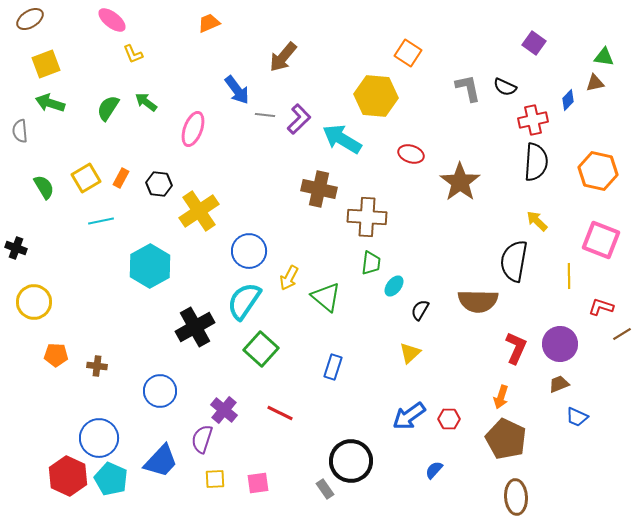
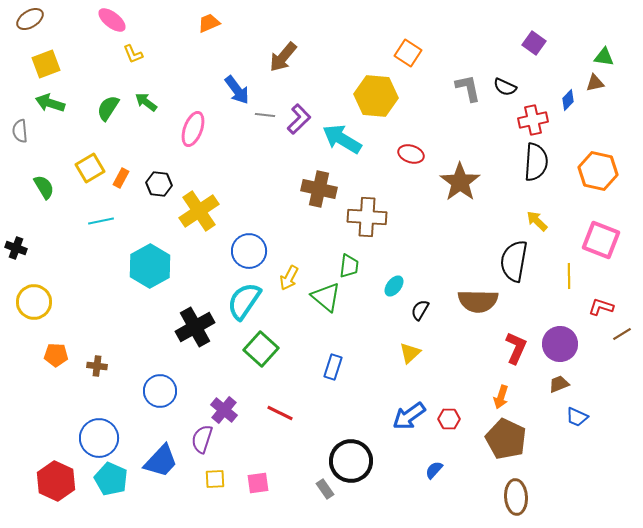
yellow square at (86, 178): moved 4 px right, 10 px up
green trapezoid at (371, 263): moved 22 px left, 3 px down
red hexagon at (68, 476): moved 12 px left, 5 px down
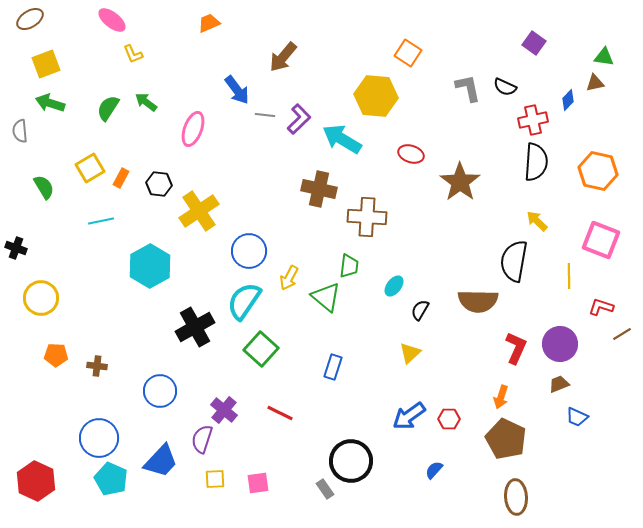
yellow circle at (34, 302): moved 7 px right, 4 px up
red hexagon at (56, 481): moved 20 px left
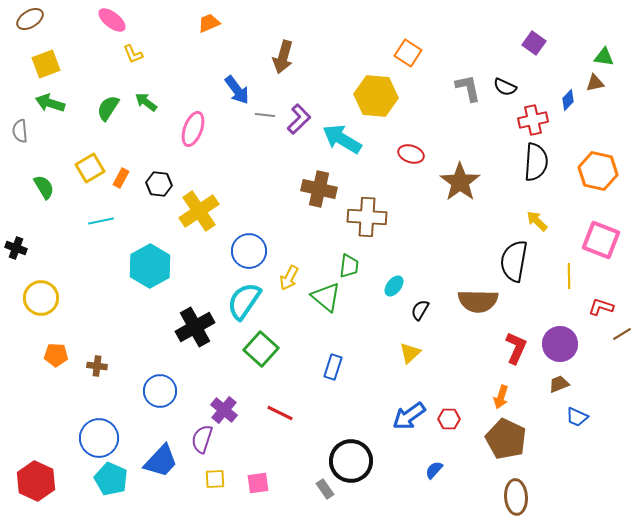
brown arrow at (283, 57): rotated 24 degrees counterclockwise
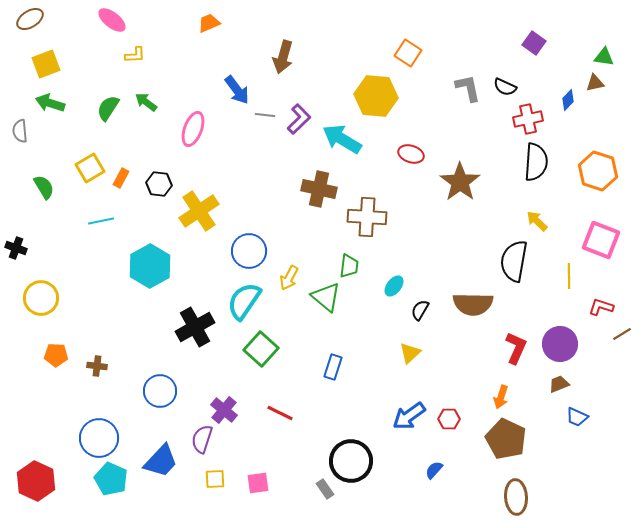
yellow L-shape at (133, 54): moved 2 px right, 1 px down; rotated 70 degrees counterclockwise
red cross at (533, 120): moved 5 px left, 1 px up
orange hexagon at (598, 171): rotated 6 degrees clockwise
brown semicircle at (478, 301): moved 5 px left, 3 px down
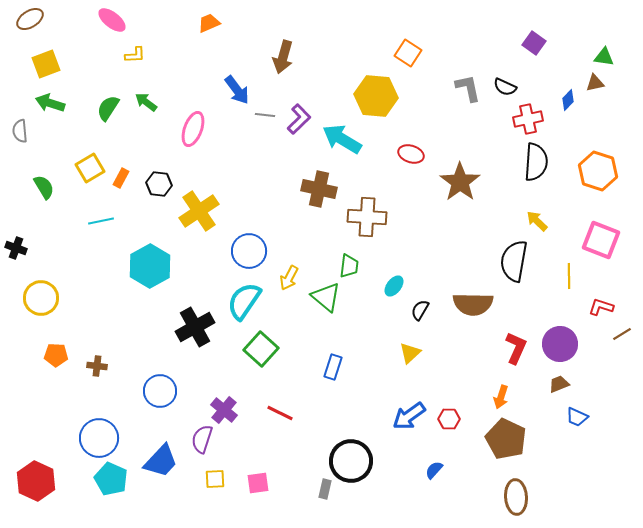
gray rectangle at (325, 489): rotated 48 degrees clockwise
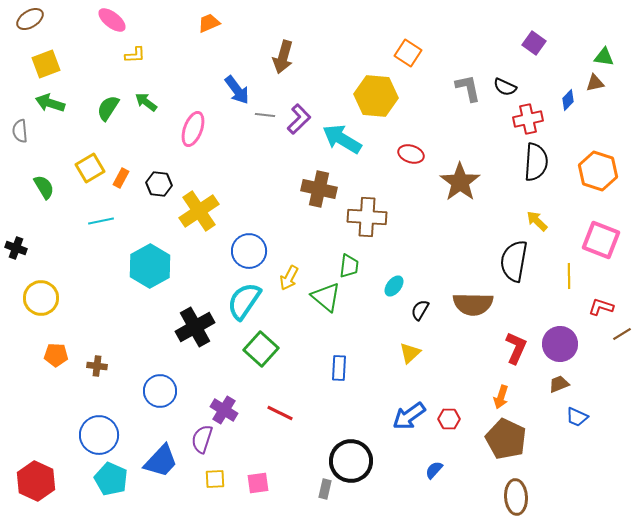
blue rectangle at (333, 367): moved 6 px right, 1 px down; rotated 15 degrees counterclockwise
purple cross at (224, 410): rotated 8 degrees counterclockwise
blue circle at (99, 438): moved 3 px up
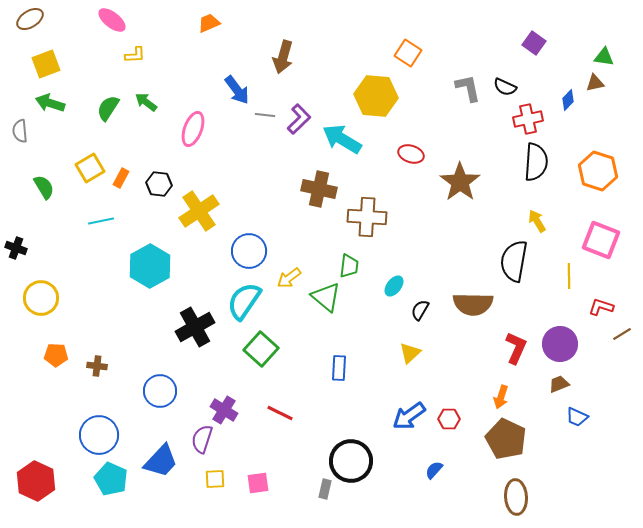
yellow arrow at (537, 221): rotated 15 degrees clockwise
yellow arrow at (289, 278): rotated 25 degrees clockwise
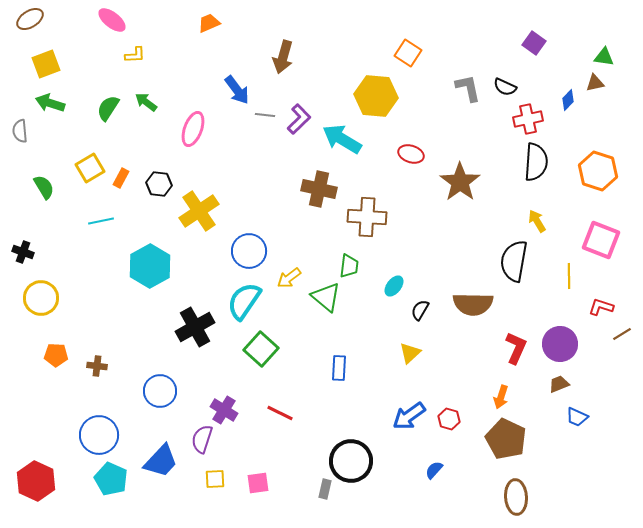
black cross at (16, 248): moved 7 px right, 4 px down
red hexagon at (449, 419): rotated 15 degrees clockwise
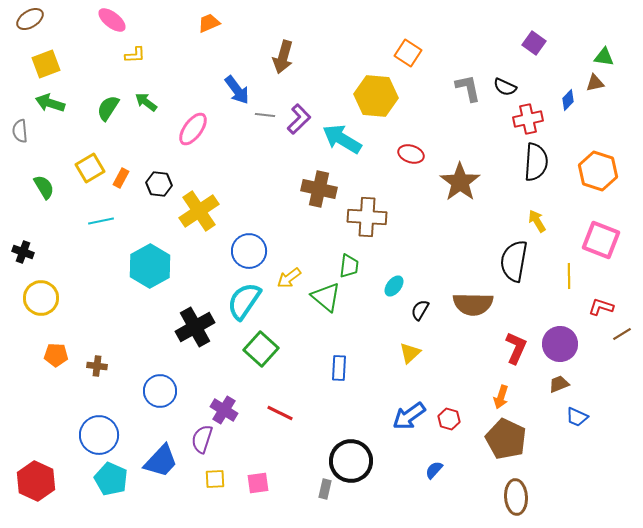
pink ellipse at (193, 129): rotated 16 degrees clockwise
